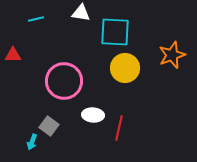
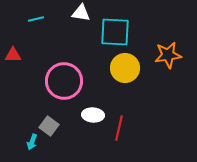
orange star: moved 4 px left; rotated 12 degrees clockwise
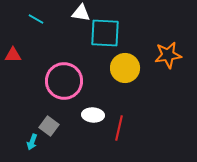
cyan line: rotated 42 degrees clockwise
cyan square: moved 10 px left, 1 px down
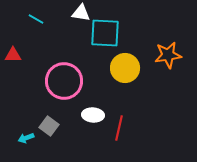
cyan arrow: moved 6 px left, 4 px up; rotated 49 degrees clockwise
